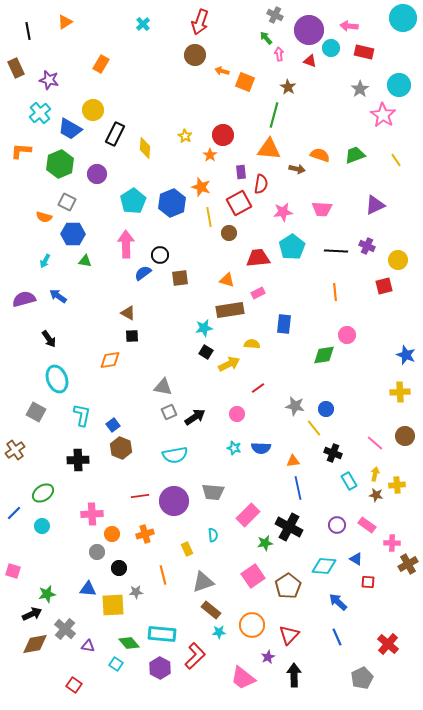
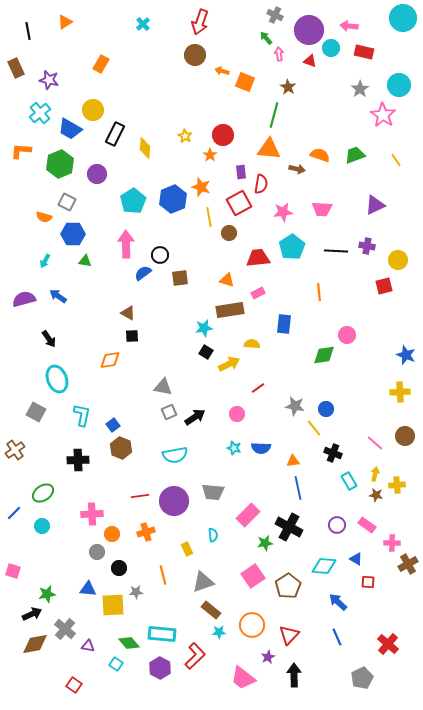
blue hexagon at (172, 203): moved 1 px right, 4 px up
purple cross at (367, 246): rotated 14 degrees counterclockwise
orange line at (335, 292): moved 16 px left
orange cross at (145, 534): moved 1 px right, 2 px up
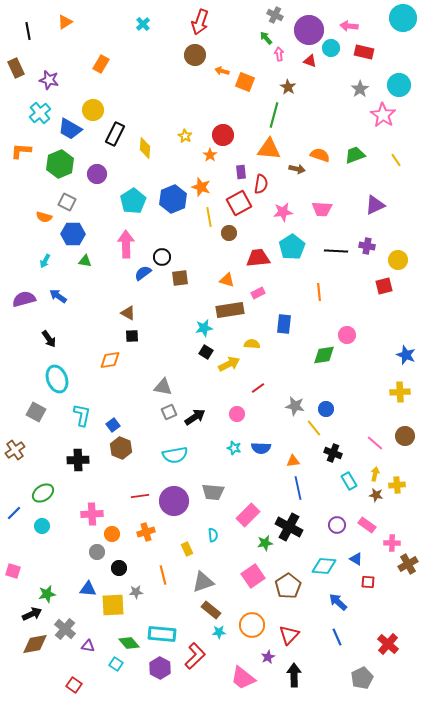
black circle at (160, 255): moved 2 px right, 2 px down
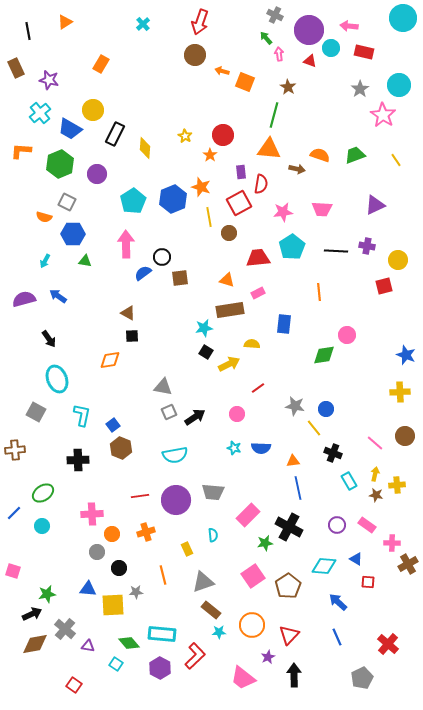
brown cross at (15, 450): rotated 30 degrees clockwise
purple circle at (174, 501): moved 2 px right, 1 px up
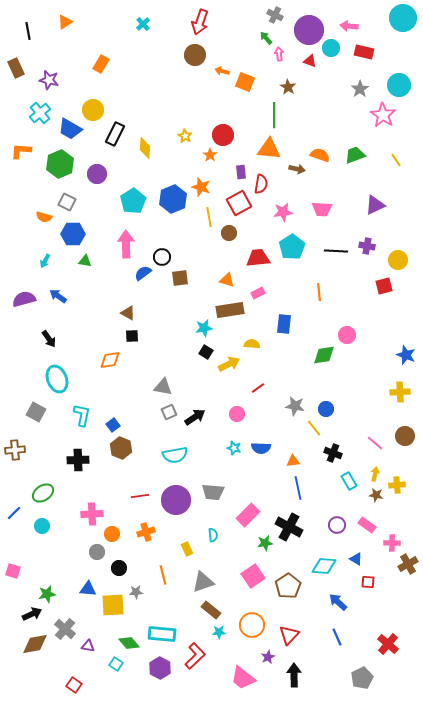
green line at (274, 115): rotated 15 degrees counterclockwise
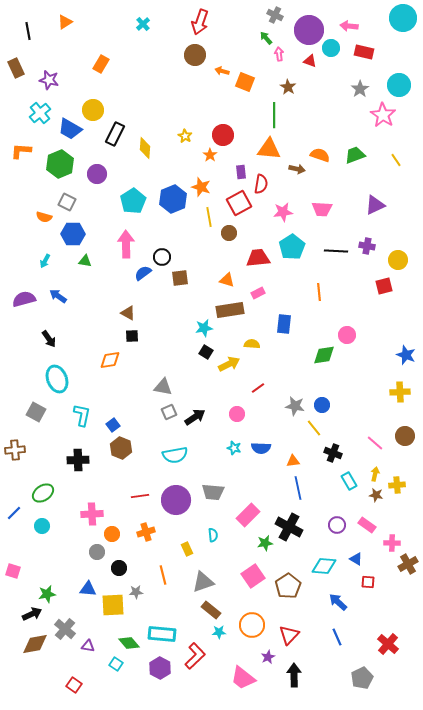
blue circle at (326, 409): moved 4 px left, 4 px up
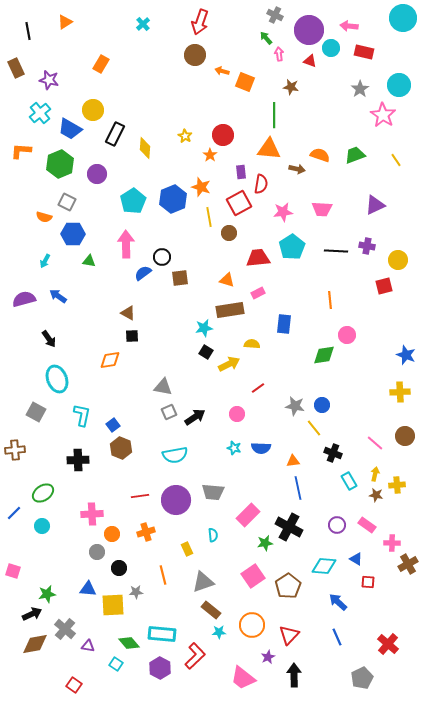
brown star at (288, 87): moved 3 px right; rotated 21 degrees counterclockwise
green triangle at (85, 261): moved 4 px right
orange line at (319, 292): moved 11 px right, 8 px down
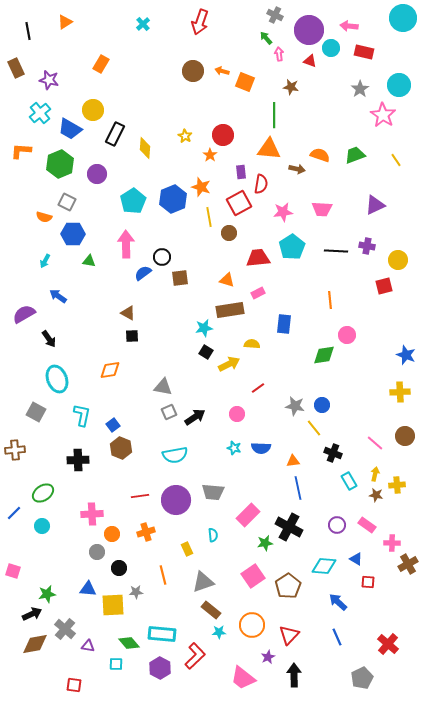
brown circle at (195, 55): moved 2 px left, 16 px down
purple semicircle at (24, 299): moved 15 px down; rotated 15 degrees counterclockwise
orange diamond at (110, 360): moved 10 px down
cyan square at (116, 664): rotated 32 degrees counterclockwise
red square at (74, 685): rotated 28 degrees counterclockwise
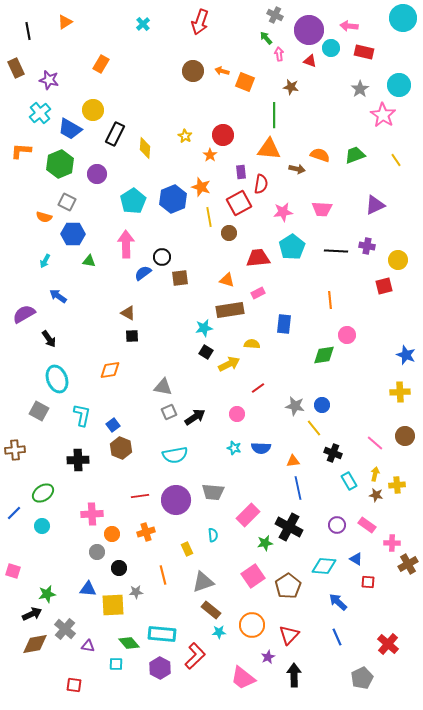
gray square at (36, 412): moved 3 px right, 1 px up
